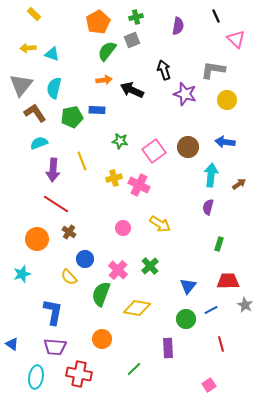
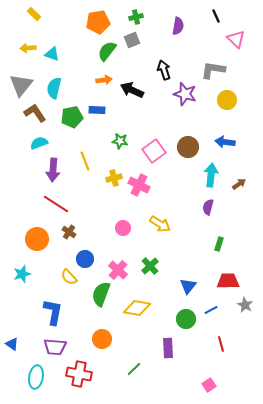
orange pentagon at (98, 22): rotated 20 degrees clockwise
yellow line at (82, 161): moved 3 px right
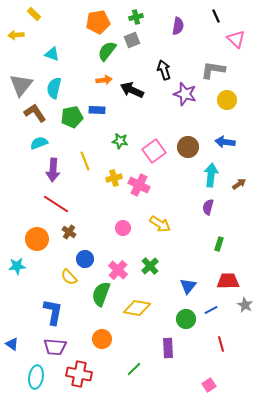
yellow arrow at (28, 48): moved 12 px left, 13 px up
cyan star at (22, 274): moved 5 px left, 8 px up; rotated 12 degrees clockwise
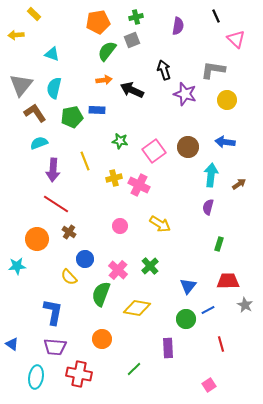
pink circle at (123, 228): moved 3 px left, 2 px up
blue line at (211, 310): moved 3 px left
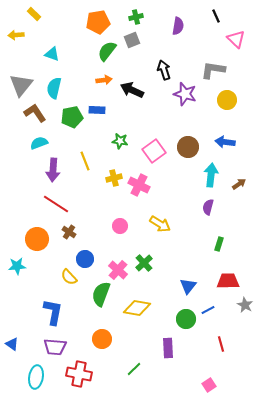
green cross at (150, 266): moved 6 px left, 3 px up
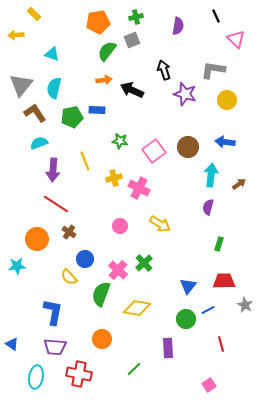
pink cross at (139, 185): moved 3 px down
red trapezoid at (228, 281): moved 4 px left
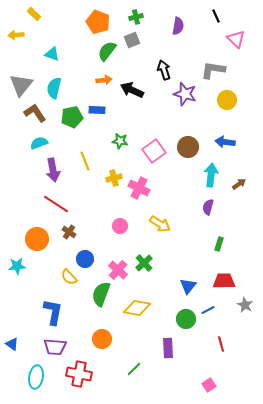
orange pentagon at (98, 22): rotated 30 degrees clockwise
purple arrow at (53, 170): rotated 15 degrees counterclockwise
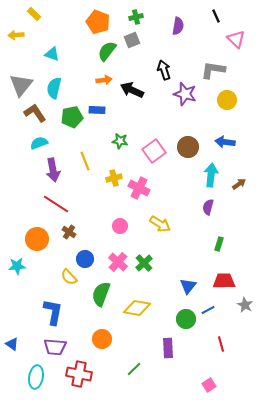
pink cross at (118, 270): moved 8 px up
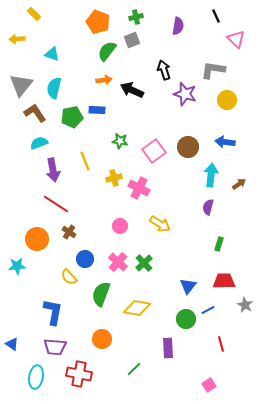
yellow arrow at (16, 35): moved 1 px right, 4 px down
